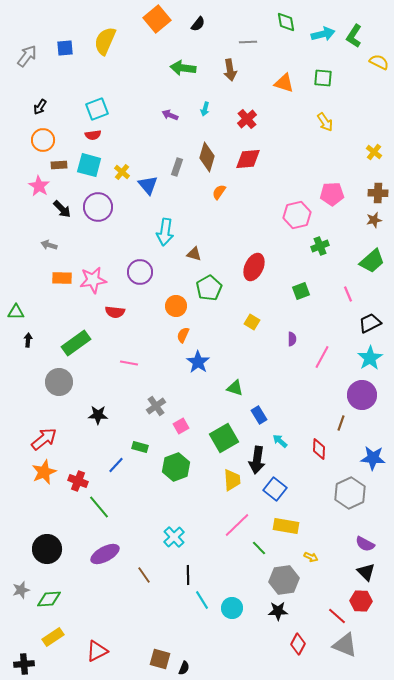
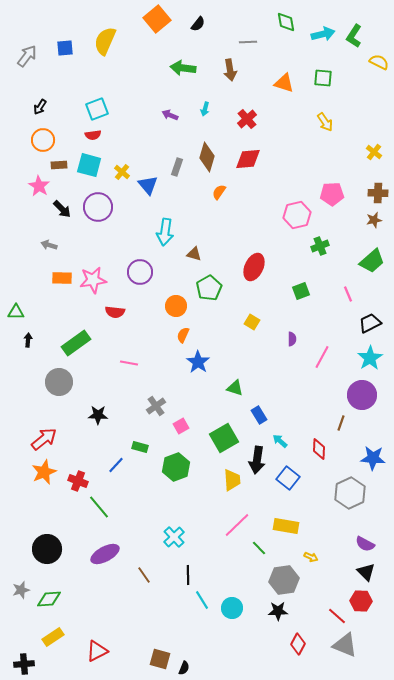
blue square at (275, 489): moved 13 px right, 11 px up
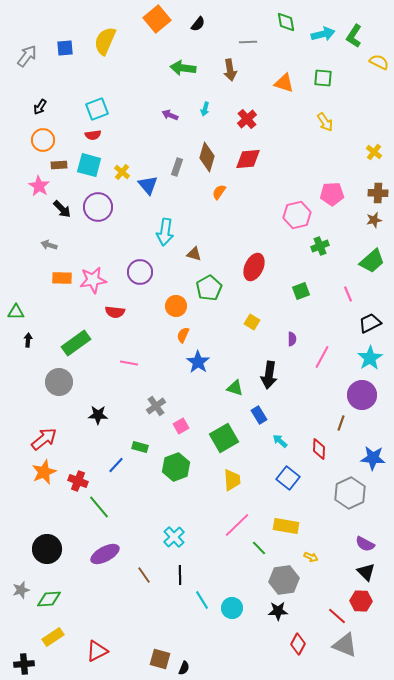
black arrow at (257, 460): moved 12 px right, 85 px up
black line at (188, 575): moved 8 px left
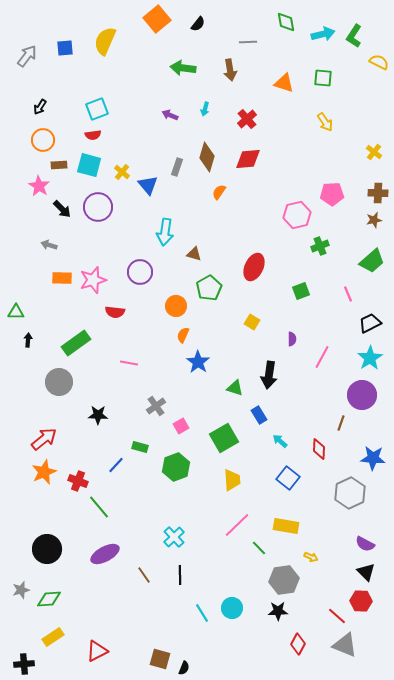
pink star at (93, 280): rotated 8 degrees counterclockwise
cyan line at (202, 600): moved 13 px down
